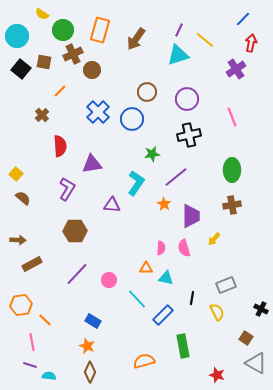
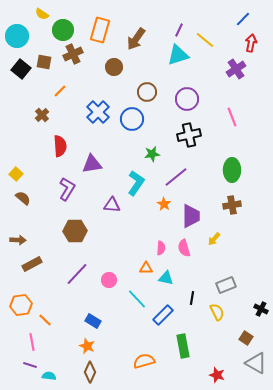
brown circle at (92, 70): moved 22 px right, 3 px up
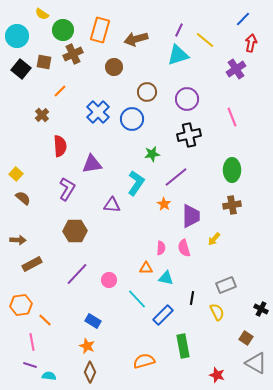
brown arrow at (136, 39): rotated 40 degrees clockwise
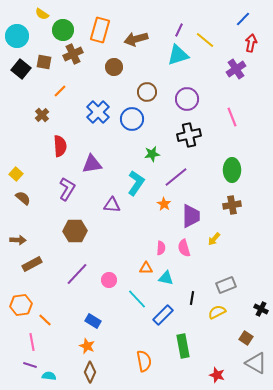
yellow semicircle at (217, 312): rotated 90 degrees counterclockwise
orange semicircle at (144, 361): rotated 95 degrees clockwise
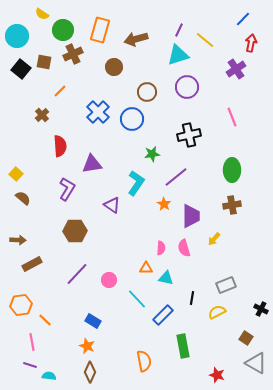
purple circle at (187, 99): moved 12 px up
purple triangle at (112, 205): rotated 30 degrees clockwise
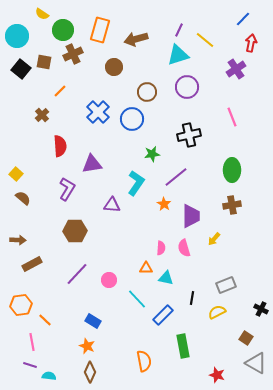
purple triangle at (112, 205): rotated 30 degrees counterclockwise
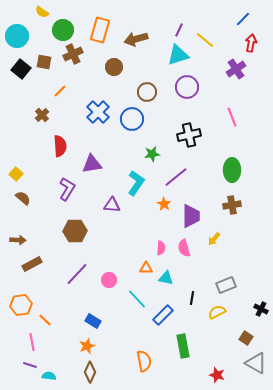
yellow semicircle at (42, 14): moved 2 px up
orange star at (87, 346): rotated 28 degrees clockwise
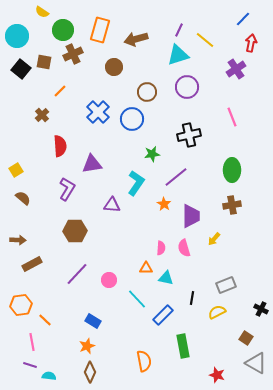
yellow square at (16, 174): moved 4 px up; rotated 16 degrees clockwise
